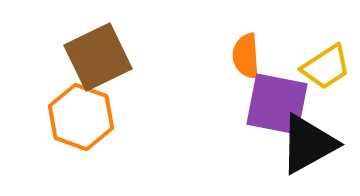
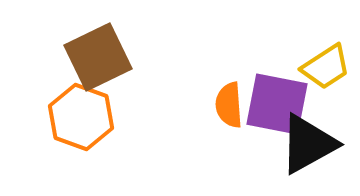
orange semicircle: moved 17 px left, 49 px down
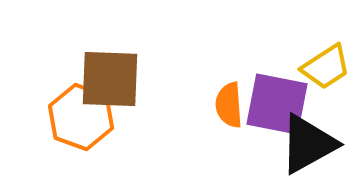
brown square: moved 12 px right, 22 px down; rotated 28 degrees clockwise
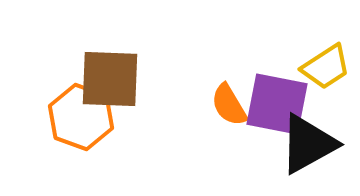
orange semicircle: rotated 27 degrees counterclockwise
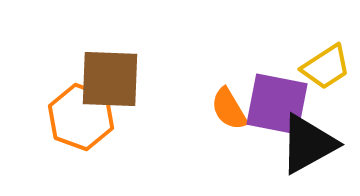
orange semicircle: moved 4 px down
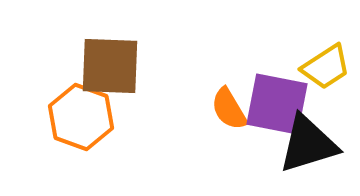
brown square: moved 13 px up
black triangle: rotated 12 degrees clockwise
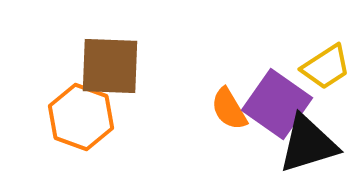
purple square: rotated 24 degrees clockwise
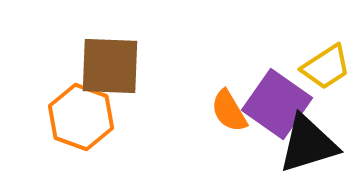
orange semicircle: moved 2 px down
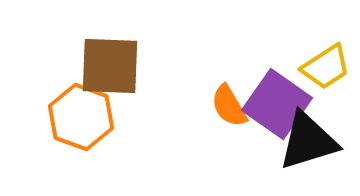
orange semicircle: moved 5 px up
black triangle: moved 3 px up
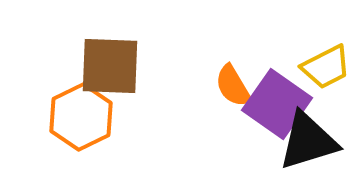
yellow trapezoid: rotated 6 degrees clockwise
orange semicircle: moved 4 px right, 20 px up
orange hexagon: rotated 14 degrees clockwise
